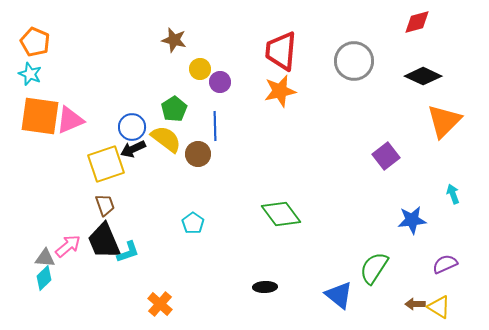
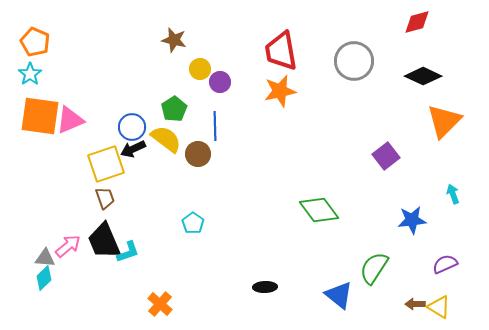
red trapezoid: rotated 15 degrees counterclockwise
cyan star: rotated 15 degrees clockwise
brown trapezoid: moved 7 px up
green diamond: moved 38 px right, 4 px up
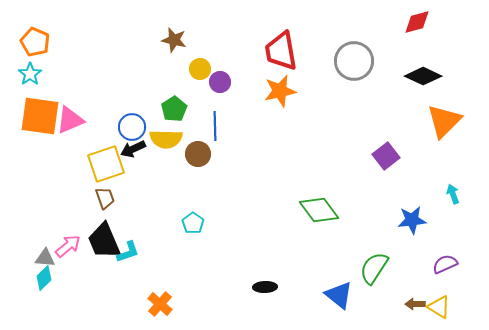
yellow semicircle: rotated 144 degrees clockwise
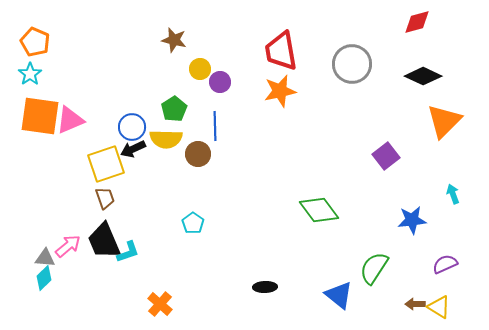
gray circle: moved 2 px left, 3 px down
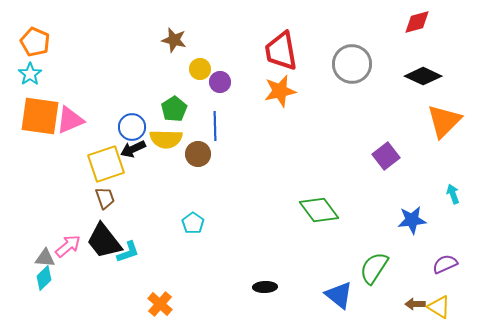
black trapezoid: rotated 15 degrees counterclockwise
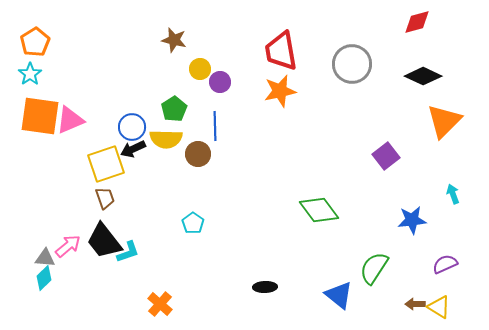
orange pentagon: rotated 16 degrees clockwise
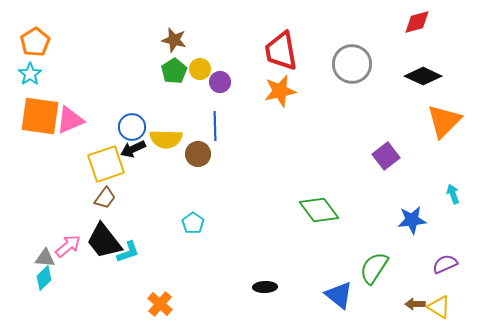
green pentagon: moved 38 px up
brown trapezoid: rotated 55 degrees clockwise
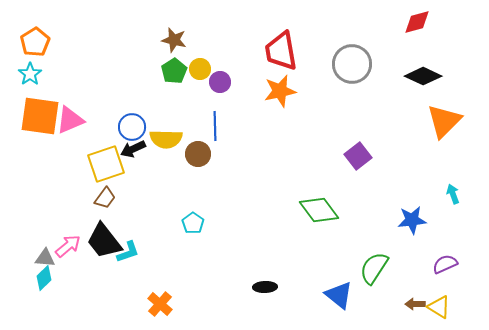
purple square: moved 28 px left
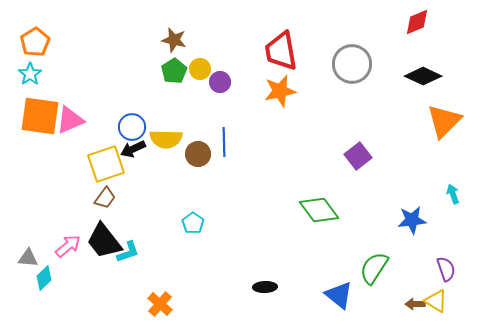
red diamond: rotated 8 degrees counterclockwise
blue line: moved 9 px right, 16 px down
gray triangle: moved 17 px left
purple semicircle: moved 1 px right, 5 px down; rotated 95 degrees clockwise
yellow triangle: moved 3 px left, 6 px up
